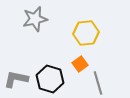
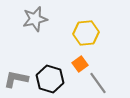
gray line: rotated 20 degrees counterclockwise
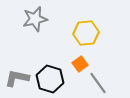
gray L-shape: moved 1 px right, 1 px up
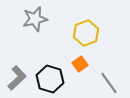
yellow hexagon: rotated 15 degrees counterclockwise
gray L-shape: rotated 125 degrees clockwise
gray line: moved 11 px right
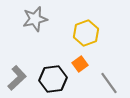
black hexagon: moved 3 px right; rotated 24 degrees counterclockwise
